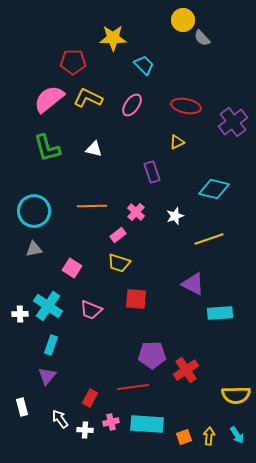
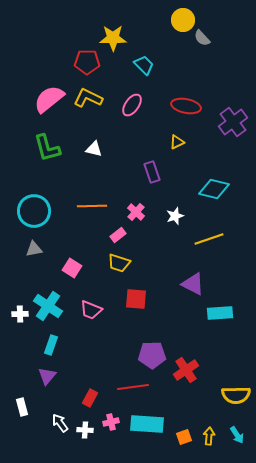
red pentagon at (73, 62): moved 14 px right
white arrow at (60, 419): moved 4 px down
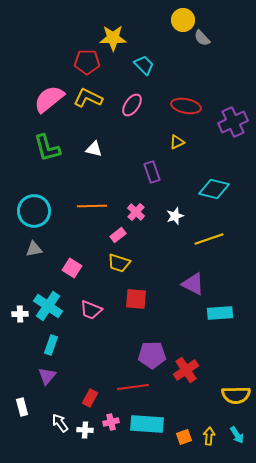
purple cross at (233, 122): rotated 12 degrees clockwise
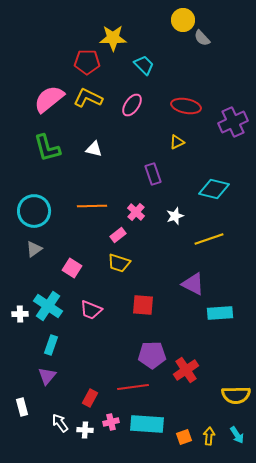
purple rectangle at (152, 172): moved 1 px right, 2 px down
gray triangle at (34, 249): rotated 24 degrees counterclockwise
red square at (136, 299): moved 7 px right, 6 px down
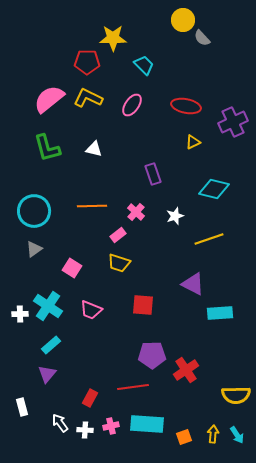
yellow triangle at (177, 142): moved 16 px right
cyan rectangle at (51, 345): rotated 30 degrees clockwise
purple triangle at (47, 376): moved 2 px up
pink cross at (111, 422): moved 4 px down
yellow arrow at (209, 436): moved 4 px right, 2 px up
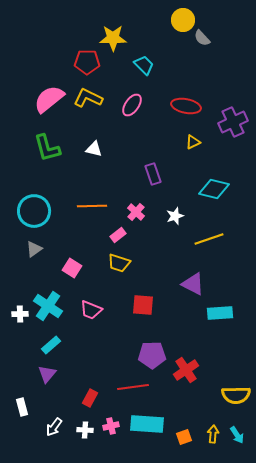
white arrow at (60, 423): moved 6 px left, 4 px down; rotated 108 degrees counterclockwise
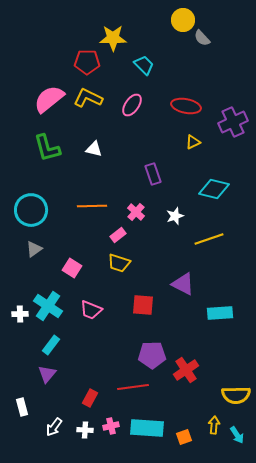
cyan circle at (34, 211): moved 3 px left, 1 px up
purple triangle at (193, 284): moved 10 px left
cyan rectangle at (51, 345): rotated 12 degrees counterclockwise
cyan rectangle at (147, 424): moved 4 px down
yellow arrow at (213, 434): moved 1 px right, 9 px up
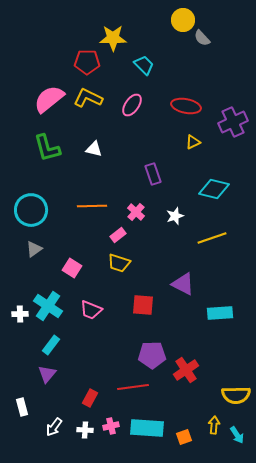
yellow line at (209, 239): moved 3 px right, 1 px up
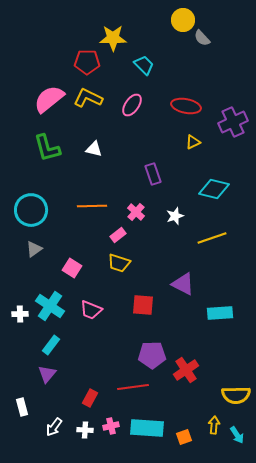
cyan cross at (48, 306): moved 2 px right
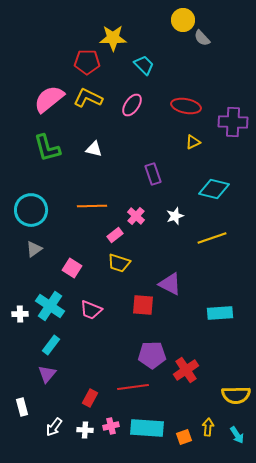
purple cross at (233, 122): rotated 28 degrees clockwise
pink cross at (136, 212): moved 4 px down
pink rectangle at (118, 235): moved 3 px left
purple triangle at (183, 284): moved 13 px left
yellow arrow at (214, 425): moved 6 px left, 2 px down
